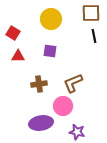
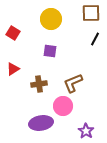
black line: moved 1 px right, 3 px down; rotated 40 degrees clockwise
red triangle: moved 5 px left, 13 px down; rotated 32 degrees counterclockwise
purple star: moved 9 px right, 1 px up; rotated 21 degrees clockwise
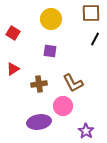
brown L-shape: rotated 95 degrees counterclockwise
purple ellipse: moved 2 px left, 1 px up
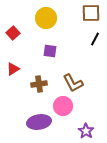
yellow circle: moved 5 px left, 1 px up
red square: rotated 16 degrees clockwise
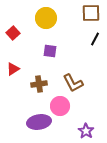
pink circle: moved 3 px left
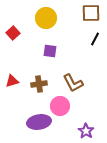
red triangle: moved 1 px left, 12 px down; rotated 16 degrees clockwise
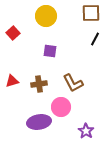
yellow circle: moved 2 px up
pink circle: moved 1 px right, 1 px down
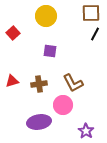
black line: moved 5 px up
pink circle: moved 2 px right, 2 px up
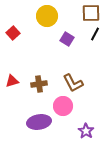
yellow circle: moved 1 px right
purple square: moved 17 px right, 12 px up; rotated 24 degrees clockwise
pink circle: moved 1 px down
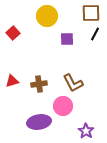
purple square: rotated 32 degrees counterclockwise
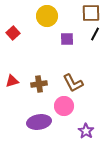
pink circle: moved 1 px right
